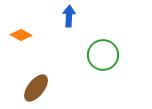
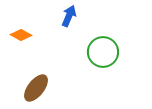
blue arrow: rotated 20 degrees clockwise
green circle: moved 3 px up
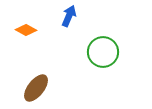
orange diamond: moved 5 px right, 5 px up
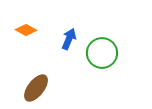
blue arrow: moved 23 px down
green circle: moved 1 px left, 1 px down
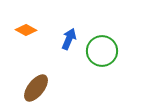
green circle: moved 2 px up
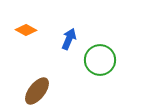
green circle: moved 2 px left, 9 px down
brown ellipse: moved 1 px right, 3 px down
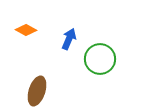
green circle: moved 1 px up
brown ellipse: rotated 20 degrees counterclockwise
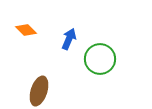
orange diamond: rotated 15 degrees clockwise
brown ellipse: moved 2 px right
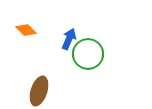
green circle: moved 12 px left, 5 px up
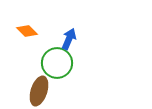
orange diamond: moved 1 px right, 1 px down
green circle: moved 31 px left, 9 px down
